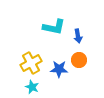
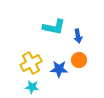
cyan star: rotated 16 degrees counterclockwise
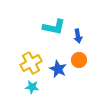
blue star: moved 1 px left; rotated 24 degrees clockwise
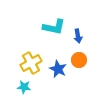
cyan star: moved 8 px left
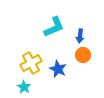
cyan L-shape: rotated 35 degrees counterclockwise
blue arrow: moved 2 px right; rotated 16 degrees clockwise
orange circle: moved 4 px right, 5 px up
cyan star: rotated 24 degrees clockwise
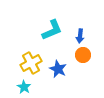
cyan L-shape: moved 2 px left, 3 px down
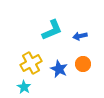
blue arrow: rotated 72 degrees clockwise
orange circle: moved 9 px down
blue star: moved 1 px right
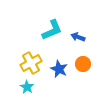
blue arrow: moved 2 px left, 1 px down; rotated 32 degrees clockwise
cyan star: moved 3 px right
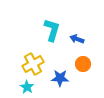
cyan L-shape: rotated 50 degrees counterclockwise
blue arrow: moved 1 px left, 2 px down
yellow cross: moved 2 px right, 1 px down
blue star: moved 1 px right, 9 px down; rotated 24 degrees counterclockwise
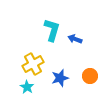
blue arrow: moved 2 px left
orange circle: moved 7 px right, 12 px down
blue star: rotated 18 degrees counterclockwise
